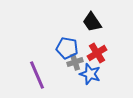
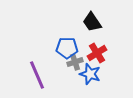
blue pentagon: rotated 10 degrees counterclockwise
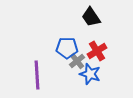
black trapezoid: moved 1 px left, 5 px up
red cross: moved 2 px up
gray cross: moved 2 px right, 1 px up; rotated 21 degrees counterclockwise
purple line: rotated 20 degrees clockwise
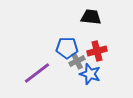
black trapezoid: rotated 130 degrees clockwise
red cross: rotated 18 degrees clockwise
gray cross: rotated 14 degrees clockwise
purple line: moved 2 px up; rotated 56 degrees clockwise
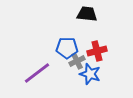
black trapezoid: moved 4 px left, 3 px up
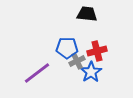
blue star: moved 1 px right, 2 px up; rotated 20 degrees clockwise
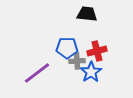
gray cross: rotated 21 degrees clockwise
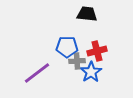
blue pentagon: moved 1 px up
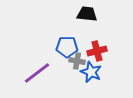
gray cross: rotated 14 degrees clockwise
blue star: rotated 15 degrees counterclockwise
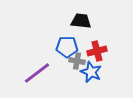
black trapezoid: moved 6 px left, 7 px down
